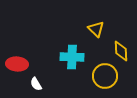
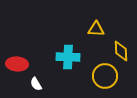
yellow triangle: rotated 42 degrees counterclockwise
cyan cross: moved 4 px left
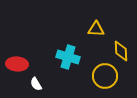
cyan cross: rotated 15 degrees clockwise
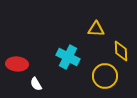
cyan cross: rotated 10 degrees clockwise
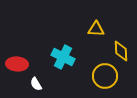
cyan cross: moved 5 px left
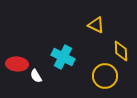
yellow triangle: moved 4 px up; rotated 24 degrees clockwise
white semicircle: moved 8 px up
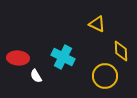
yellow triangle: moved 1 px right, 1 px up
red ellipse: moved 1 px right, 6 px up
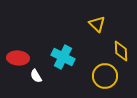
yellow triangle: rotated 18 degrees clockwise
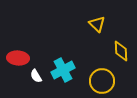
cyan cross: moved 13 px down; rotated 35 degrees clockwise
yellow circle: moved 3 px left, 5 px down
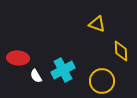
yellow triangle: rotated 24 degrees counterclockwise
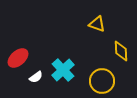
red ellipse: rotated 45 degrees counterclockwise
cyan cross: rotated 15 degrees counterclockwise
white semicircle: moved 1 px down; rotated 96 degrees counterclockwise
